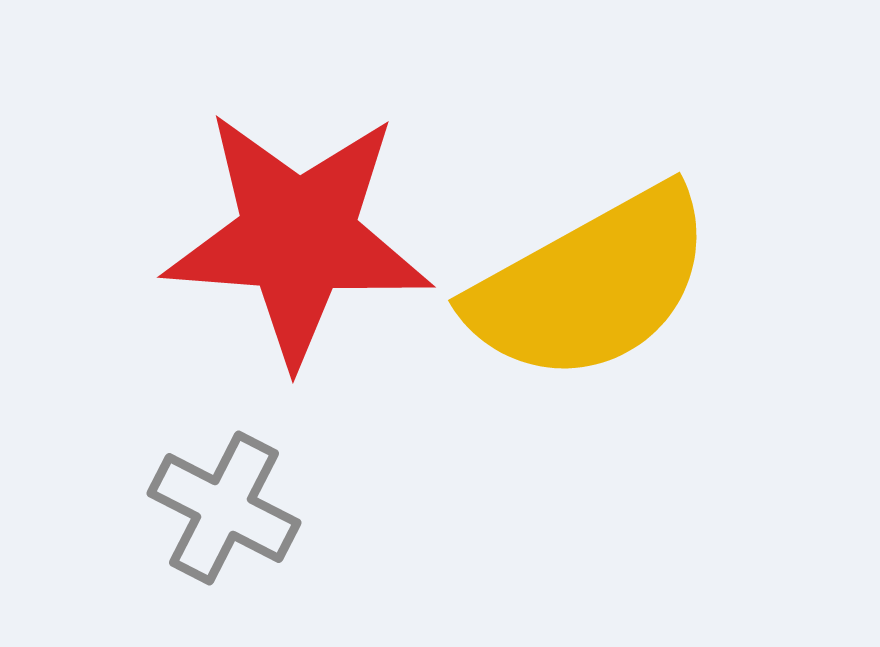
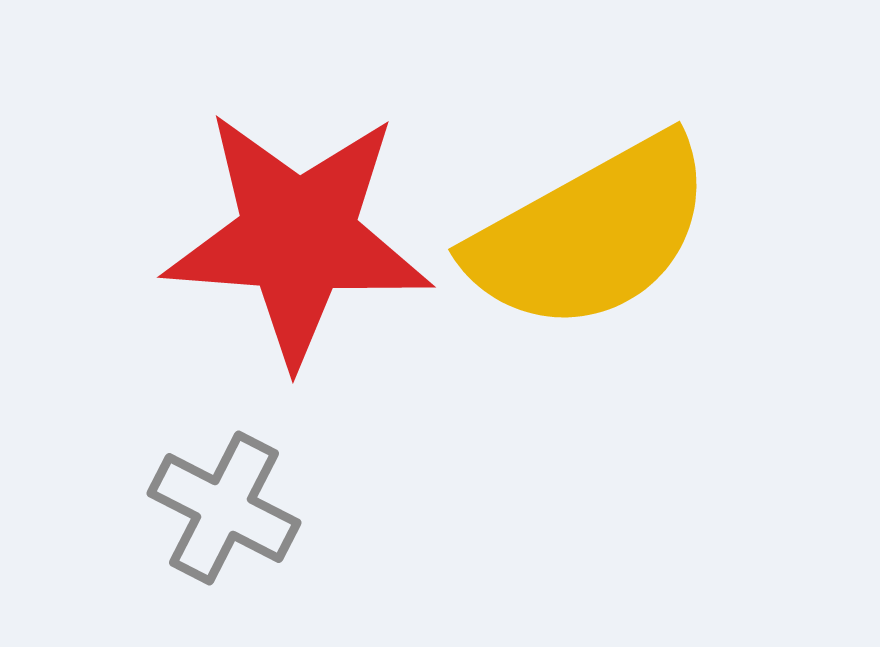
yellow semicircle: moved 51 px up
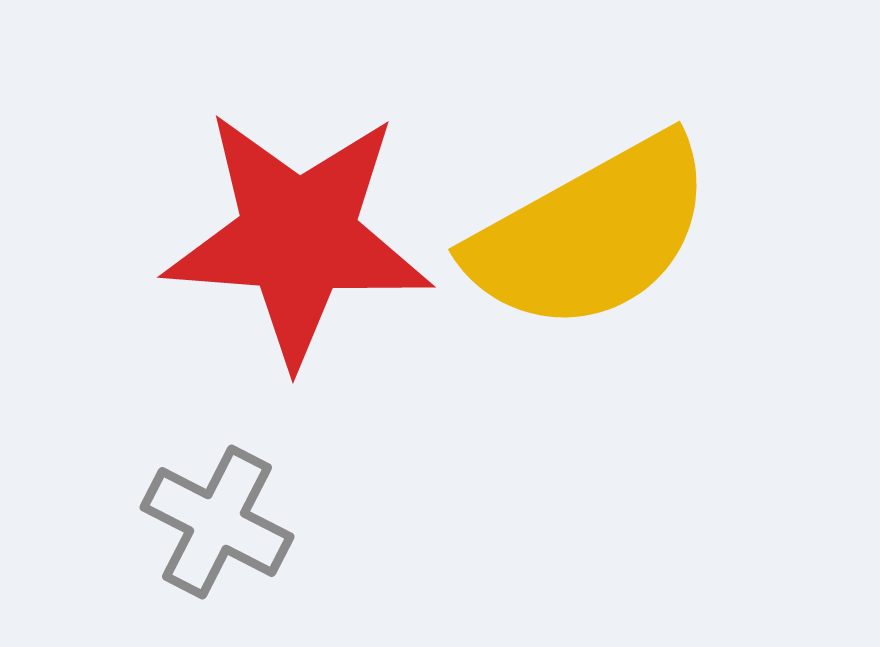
gray cross: moved 7 px left, 14 px down
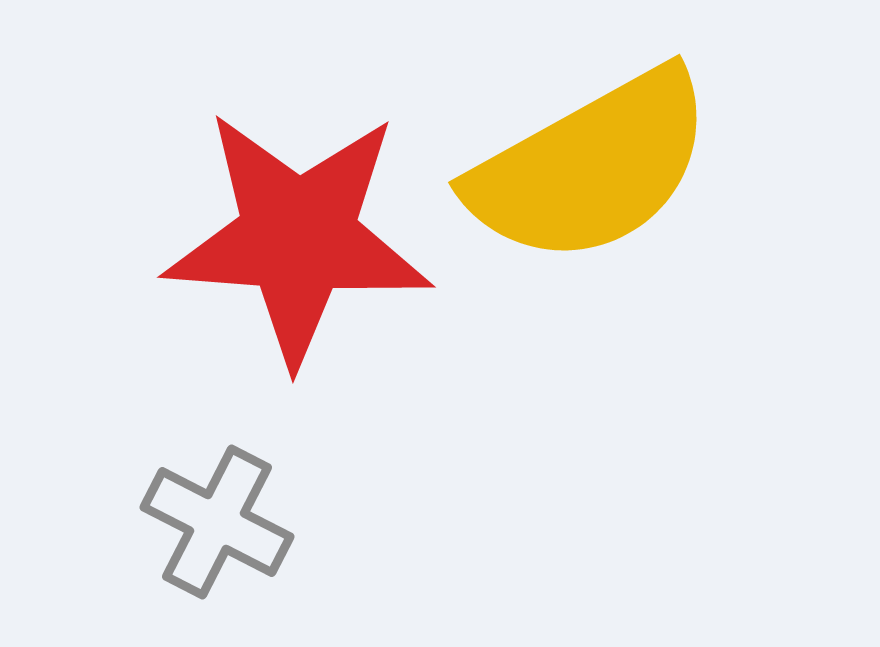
yellow semicircle: moved 67 px up
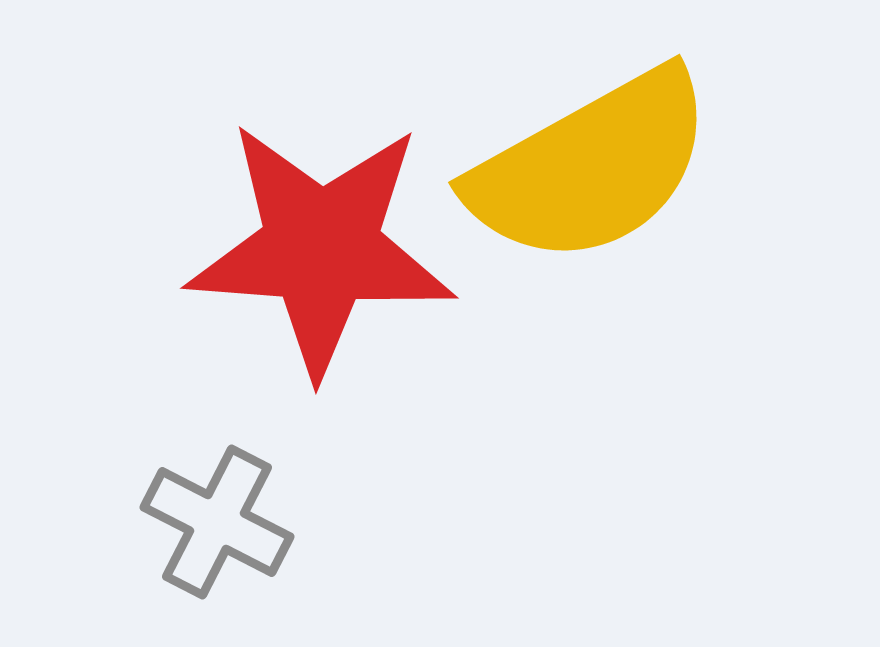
red star: moved 23 px right, 11 px down
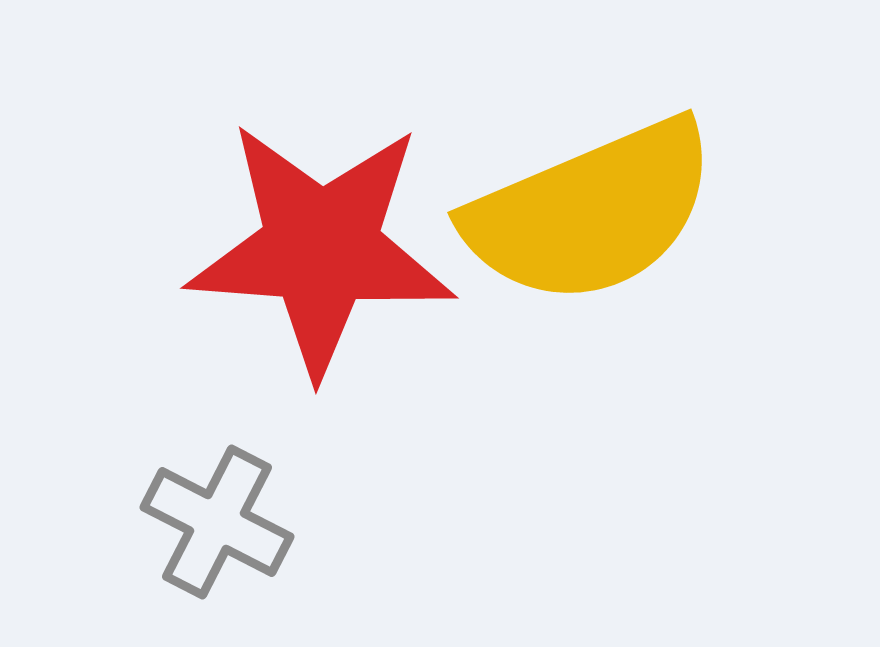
yellow semicircle: moved 45 px down; rotated 6 degrees clockwise
